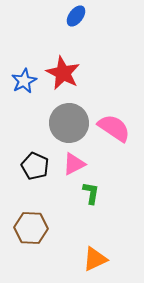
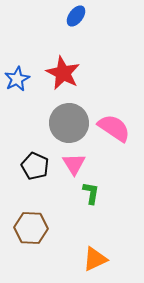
blue star: moved 7 px left, 2 px up
pink triangle: rotated 35 degrees counterclockwise
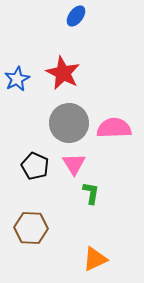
pink semicircle: rotated 36 degrees counterclockwise
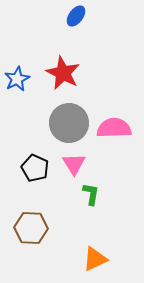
black pentagon: moved 2 px down
green L-shape: moved 1 px down
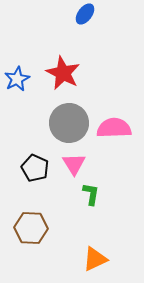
blue ellipse: moved 9 px right, 2 px up
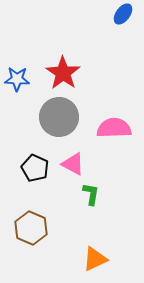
blue ellipse: moved 38 px right
red star: rotated 8 degrees clockwise
blue star: rotated 30 degrees clockwise
gray circle: moved 10 px left, 6 px up
pink triangle: moved 1 px left; rotated 30 degrees counterclockwise
brown hexagon: rotated 20 degrees clockwise
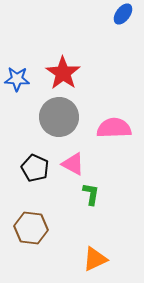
brown hexagon: rotated 16 degrees counterclockwise
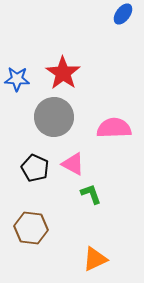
gray circle: moved 5 px left
green L-shape: rotated 30 degrees counterclockwise
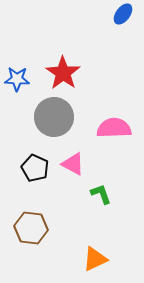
green L-shape: moved 10 px right
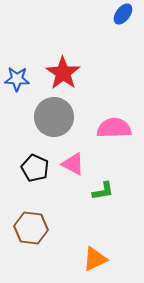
green L-shape: moved 2 px right, 3 px up; rotated 100 degrees clockwise
